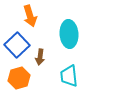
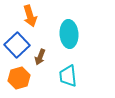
brown arrow: rotated 14 degrees clockwise
cyan trapezoid: moved 1 px left
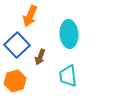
orange arrow: rotated 40 degrees clockwise
orange hexagon: moved 4 px left, 3 px down
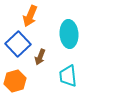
blue square: moved 1 px right, 1 px up
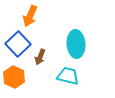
cyan ellipse: moved 7 px right, 10 px down
cyan trapezoid: rotated 110 degrees clockwise
orange hexagon: moved 1 px left, 4 px up; rotated 20 degrees counterclockwise
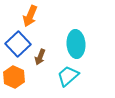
cyan trapezoid: rotated 55 degrees counterclockwise
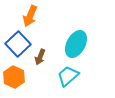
cyan ellipse: rotated 32 degrees clockwise
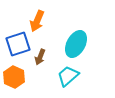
orange arrow: moved 7 px right, 5 px down
blue square: rotated 25 degrees clockwise
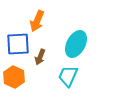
blue square: rotated 15 degrees clockwise
cyan trapezoid: rotated 25 degrees counterclockwise
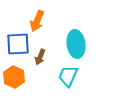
cyan ellipse: rotated 36 degrees counterclockwise
